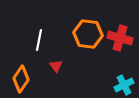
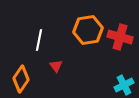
orange hexagon: moved 4 px up; rotated 16 degrees counterclockwise
red cross: moved 1 px up
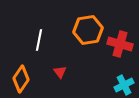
red cross: moved 7 px down
red triangle: moved 4 px right, 6 px down
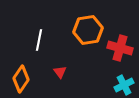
red cross: moved 4 px down
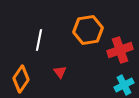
red cross: moved 2 px down; rotated 35 degrees counterclockwise
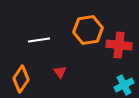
white line: rotated 70 degrees clockwise
red cross: moved 1 px left, 5 px up; rotated 25 degrees clockwise
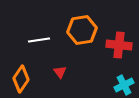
orange hexagon: moved 6 px left
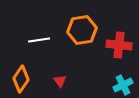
red triangle: moved 9 px down
cyan cross: moved 1 px left
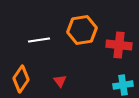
cyan cross: rotated 18 degrees clockwise
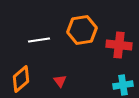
orange diamond: rotated 16 degrees clockwise
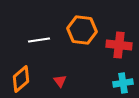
orange hexagon: rotated 16 degrees clockwise
cyan cross: moved 2 px up
